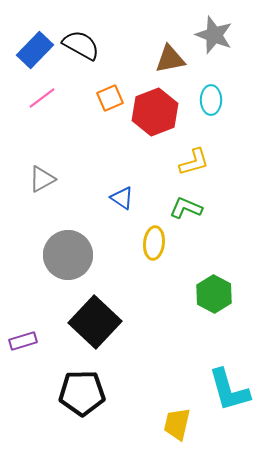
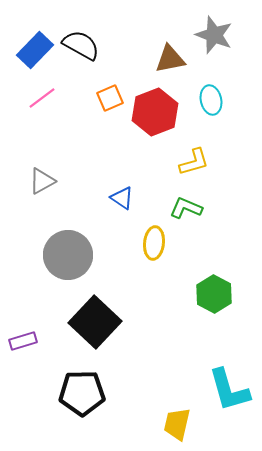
cyan ellipse: rotated 12 degrees counterclockwise
gray triangle: moved 2 px down
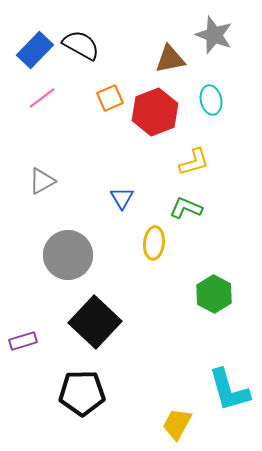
blue triangle: rotated 25 degrees clockwise
yellow trapezoid: rotated 16 degrees clockwise
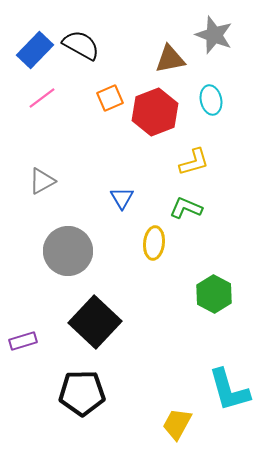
gray circle: moved 4 px up
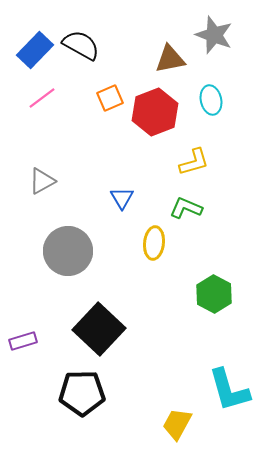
black square: moved 4 px right, 7 px down
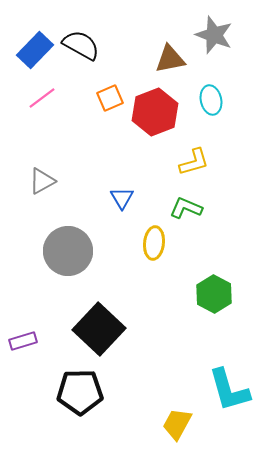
black pentagon: moved 2 px left, 1 px up
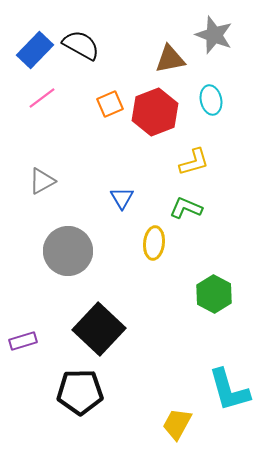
orange square: moved 6 px down
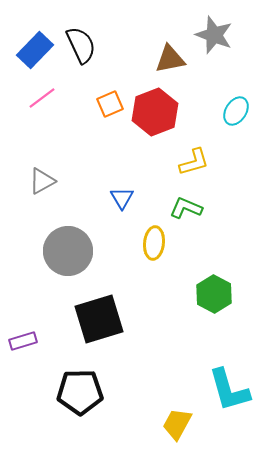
black semicircle: rotated 36 degrees clockwise
cyan ellipse: moved 25 px right, 11 px down; rotated 44 degrees clockwise
black square: moved 10 px up; rotated 30 degrees clockwise
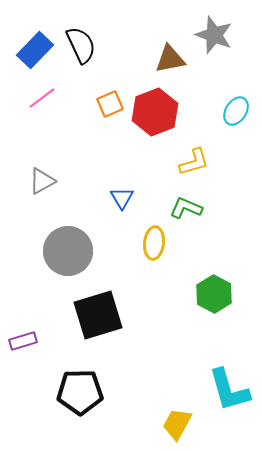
black square: moved 1 px left, 4 px up
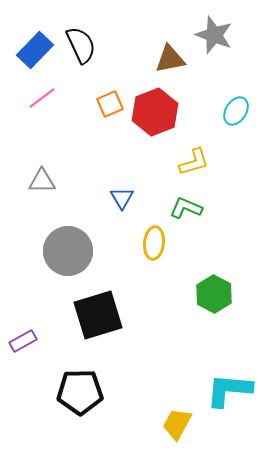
gray triangle: rotated 28 degrees clockwise
purple rectangle: rotated 12 degrees counterclockwise
cyan L-shape: rotated 111 degrees clockwise
